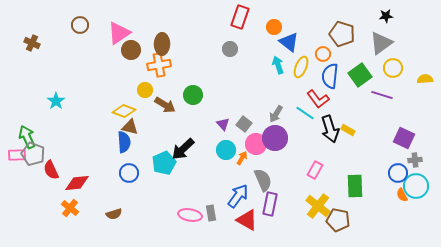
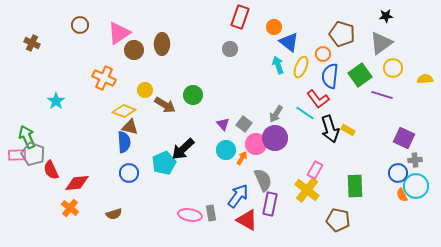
brown circle at (131, 50): moved 3 px right
orange cross at (159, 65): moved 55 px left, 13 px down; rotated 35 degrees clockwise
yellow cross at (318, 206): moved 11 px left, 16 px up
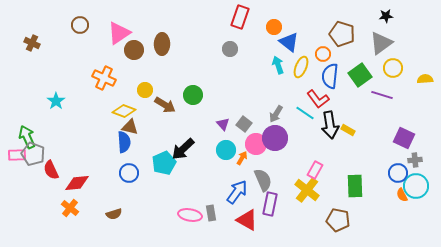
black arrow at (330, 129): moved 4 px up; rotated 8 degrees clockwise
blue arrow at (238, 196): moved 1 px left, 4 px up
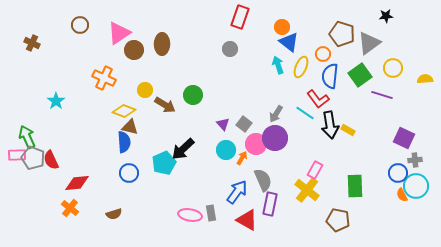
orange circle at (274, 27): moved 8 px right
gray triangle at (381, 43): moved 12 px left
gray pentagon at (33, 154): moved 4 px down
red semicircle at (51, 170): moved 10 px up
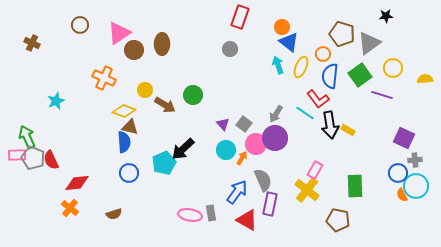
cyan star at (56, 101): rotated 12 degrees clockwise
